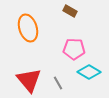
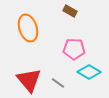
gray line: rotated 24 degrees counterclockwise
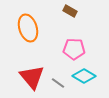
cyan diamond: moved 5 px left, 4 px down
red triangle: moved 3 px right, 3 px up
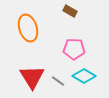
red triangle: rotated 8 degrees clockwise
gray line: moved 2 px up
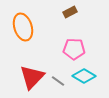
brown rectangle: moved 1 px down; rotated 56 degrees counterclockwise
orange ellipse: moved 5 px left, 1 px up
red triangle: rotated 16 degrees clockwise
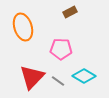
pink pentagon: moved 13 px left
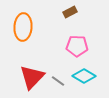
orange ellipse: rotated 20 degrees clockwise
pink pentagon: moved 16 px right, 3 px up
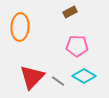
orange ellipse: moved 3 px left
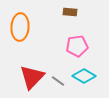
brown rectangle: rotated 32 degrees clockwise
pink pentagon: rotated 10 degrees counterclockwise
